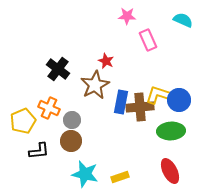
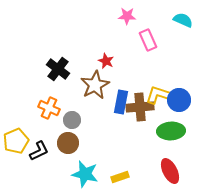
yellow pentagon: moved 7 px left, 20 px down
brown circle: moved 3 px left, 2 px down
black L-shape: rotated 20 degrees counterclockwise
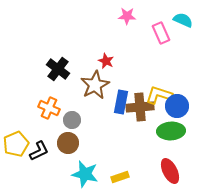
pink rectangle: moved 13 px right, 7 px up
blue circle: moved 2 px left, 6 px down
yellow pentagon: moved 3 px down
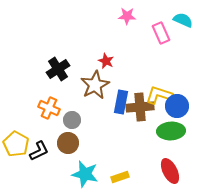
black cross: rotated 20 degrees clockwise
yellow pentagon: rotated 20 degrees counterclockwise
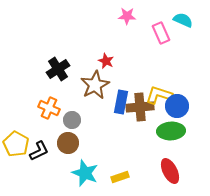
cyan star: moved 1 px up; rotated 8 degrees clockwise
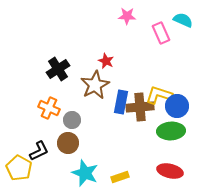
yellow pentagon: moved 3 px right, 24 px down
red ellipse: rotated 50 degrees counterclockwise
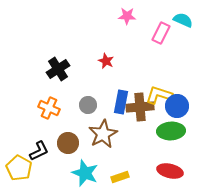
pink rectangle: rotated 50 degrees clockwise
brown star: moved 8 px right, 49 px down
gray circle: moved 16 px right, 15 px up
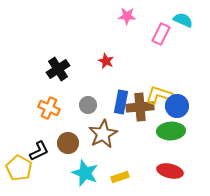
pink rectangle: moved 1 px down
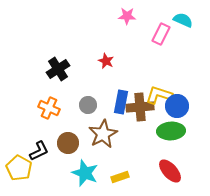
red ellipse: rotated 35 degrees clockwise
